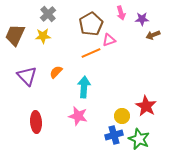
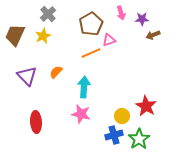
yellow star: rotated 21 degrees counterclockwise
pink star: moved 3 px right, 2 px up
green star: rotated 15 degrees clockwise
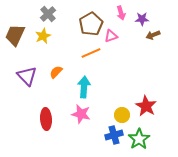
pink triangle: moved 2 px right, 4 px up
yellow circle: moved 1 px up
red ellipse: moved 10 px right, 3 px up
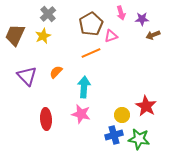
green star: rotated 30 degrees counterclockwise
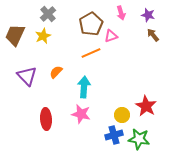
purple star: moved 6 px right, 4 px up; rotated 16 degrees clockwise
brown arrow: rotated 72 degrees clockwise
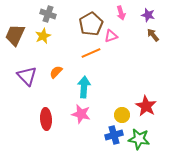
gray cross: rotated 28 degrees counterclockwise
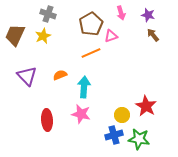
orange semicircle: moved 4 px right, 3 px down; rotated 24 degrees clockwise
red ellipse: moved 1 px right, 1 px down
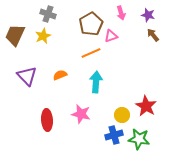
cyan arrow: moved 12 px right, 5 px up
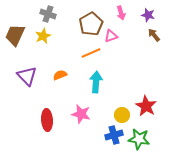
brown arrow: moved 1 px right
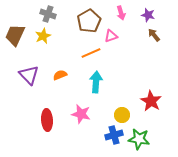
brown pentagon: moved 2 px left, 3 px up
purple triangle: moved 2 px right, 1 px up
red star: moved 5 px right, 5 px up
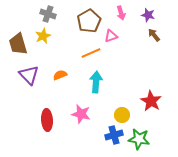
brown trapezoid: moved 3 px right, 9 px down; rotated 40 degrees counterclockwise
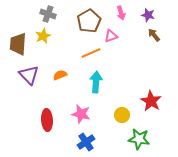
brown trapezoid: rotated 20 degrees clockwise
blue cross: moved 28 px left, 7 px down; rotated 18 degrees counterclockwise
